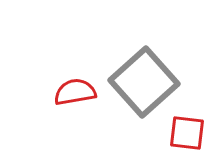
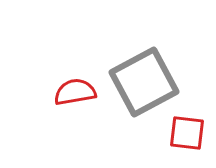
gray square: rotated 14 degrees clockwise
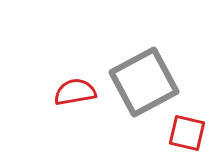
red square: rotated 6 degrees clockwise
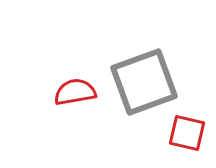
gray square: rotated 8 degrees clockwise
